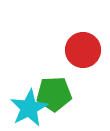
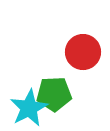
red circle: moved 2 px down
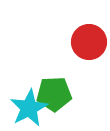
red circle: moved 6 px right, 10 px up
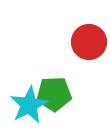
cyan star: moved 3 px up
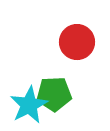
red circle: moved 12 px left
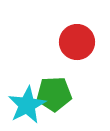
cyan star: moved 2 px left
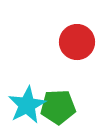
green pentagon: moved 4 px right, 13 px down
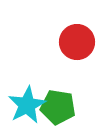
green pentagon: rotated 12 degrees clockwise
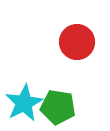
cyan star: moved 3 px left, 2 px up
